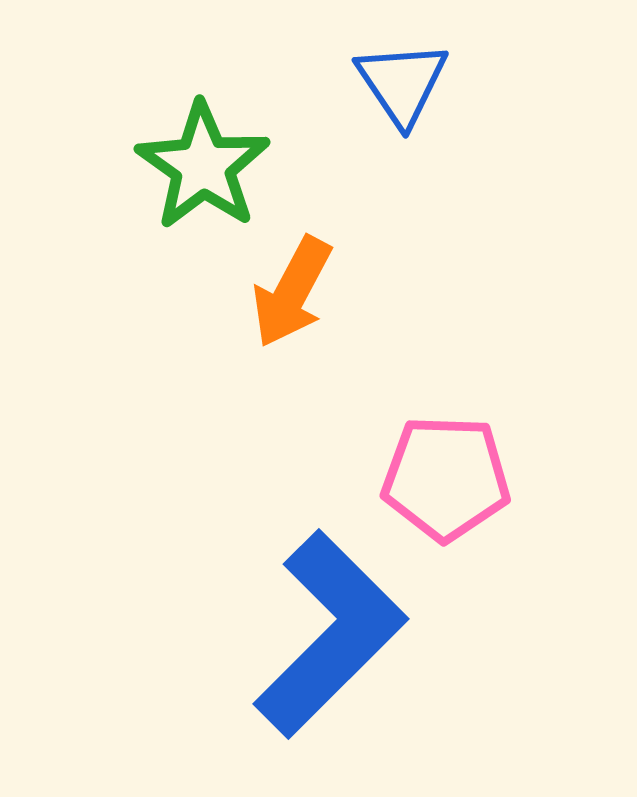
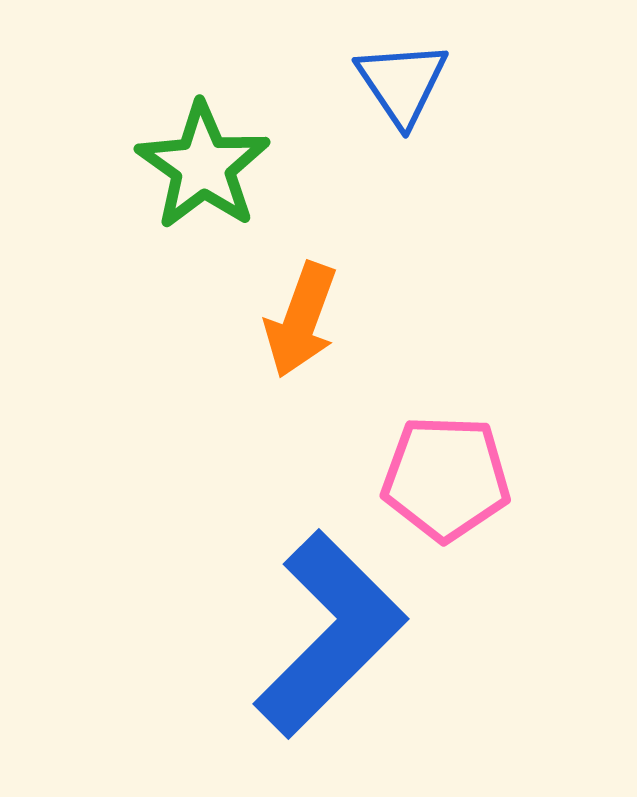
orange arrow: moved 9 px right, 28 px down; rotated 8 degrees counterclockwise
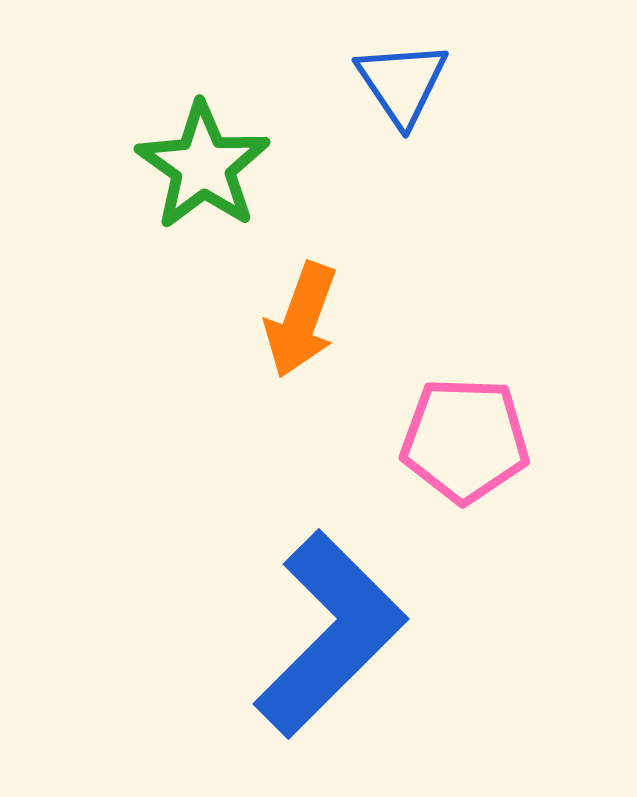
pink pentagon: moved 19 px right, 38 px up
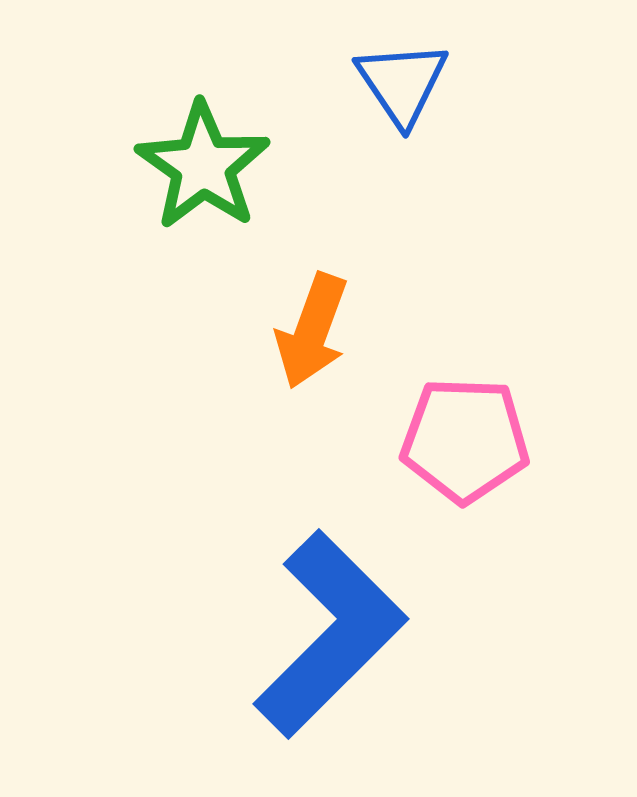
orange arrow: moved 11 px right, 11 px down
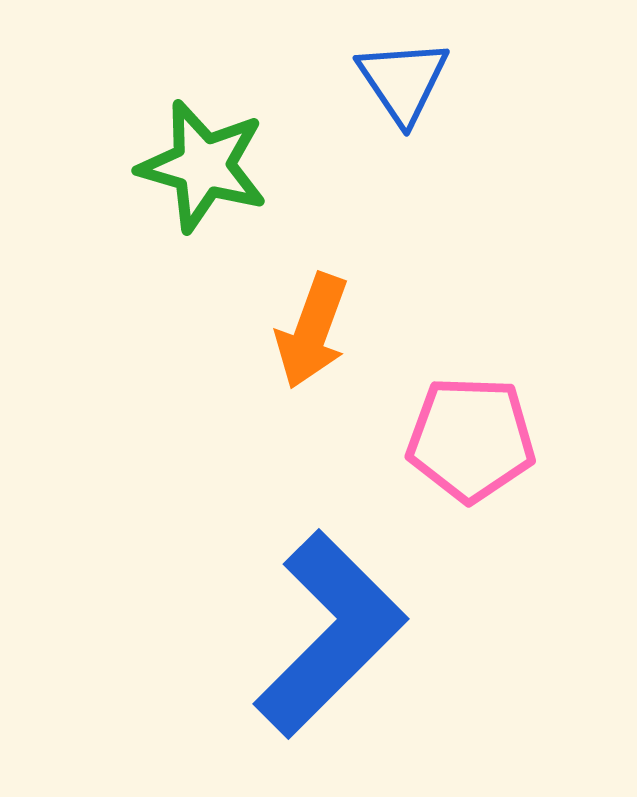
blue triangle: moved 1 px right, 2 px up
green star: rotated 19 degrees counterclockwise
pink pentagon: moved 6 px right, 1 px up
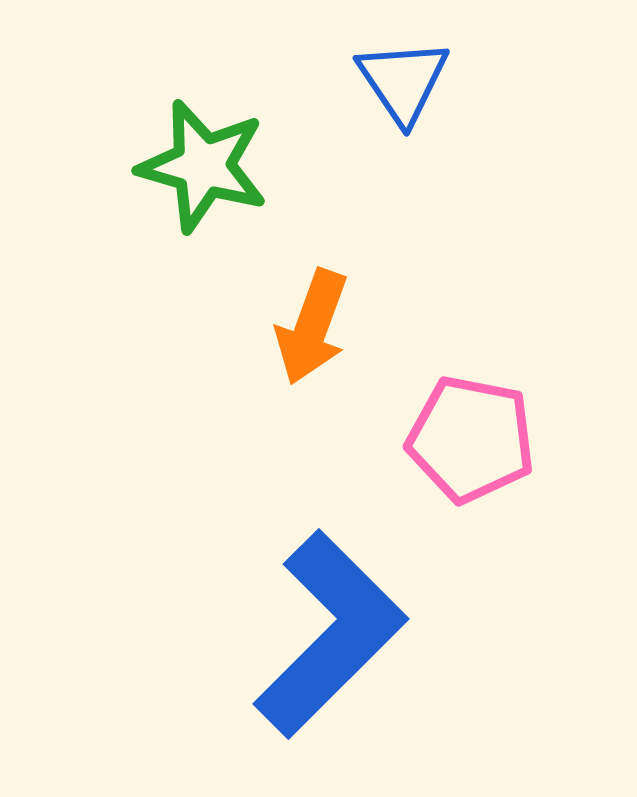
orange arrow: moved 4 px up
pink pentagon: rotated 9 degrees clockwise
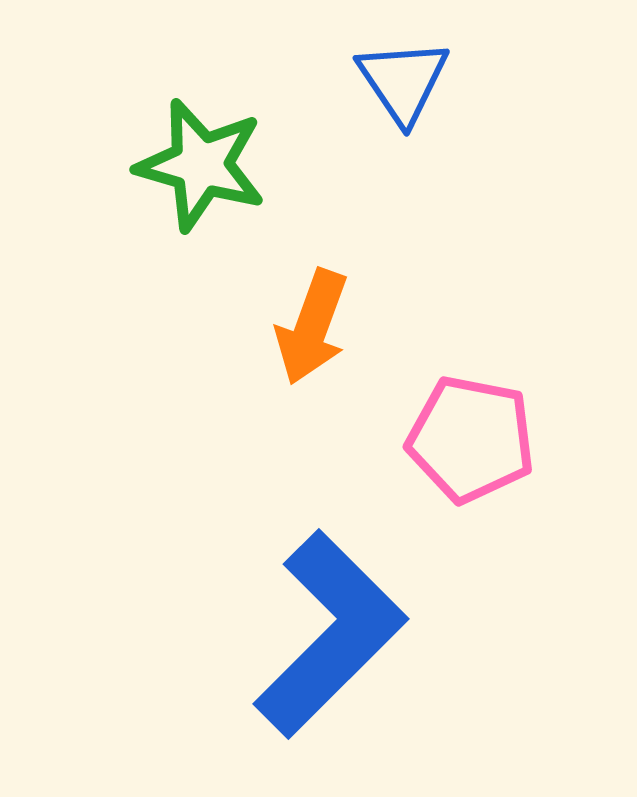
green star: moved 2 px left, 1 px up
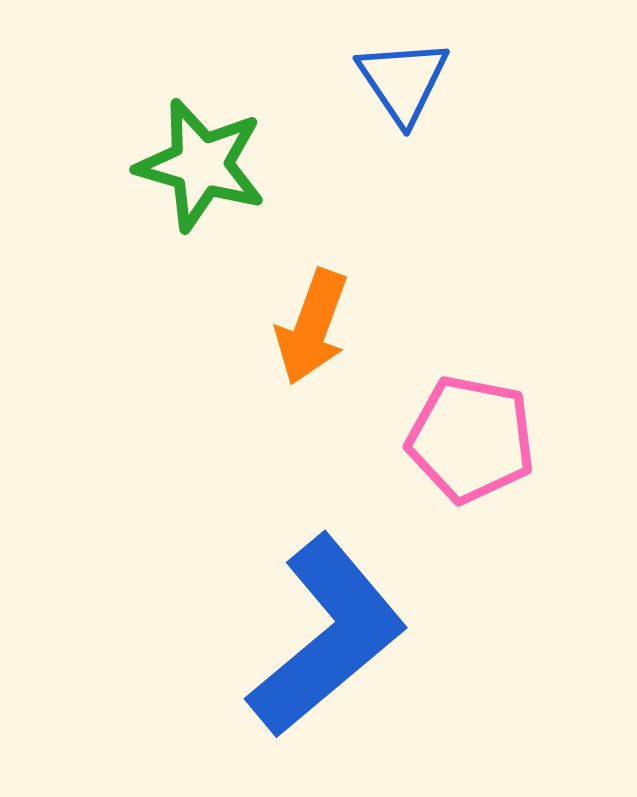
blue L-shape: moved 3 px left, 2 px down; rotated 5 degrees clockwise
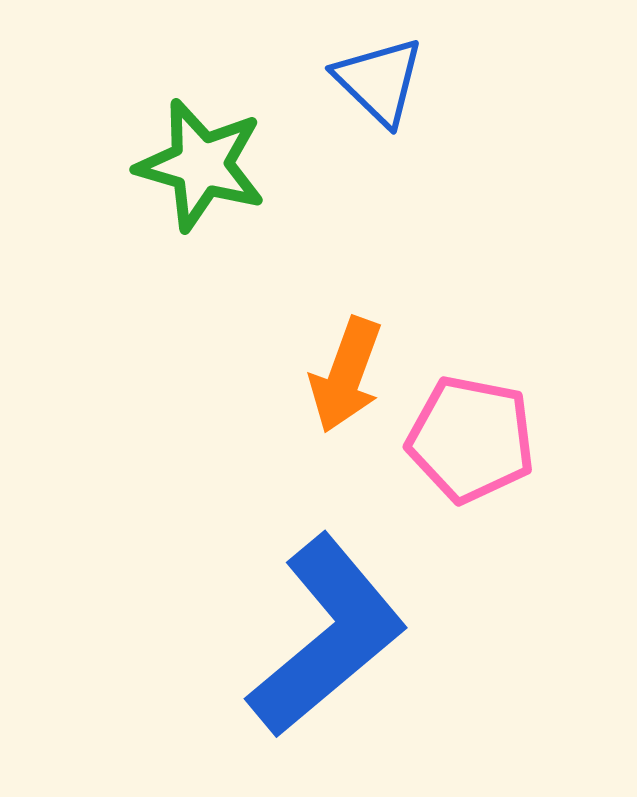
blue triangle: moved 24 px left; rotated 12 degrees counterclockwise
orange arrow: moved 34 px right, 48 px down
